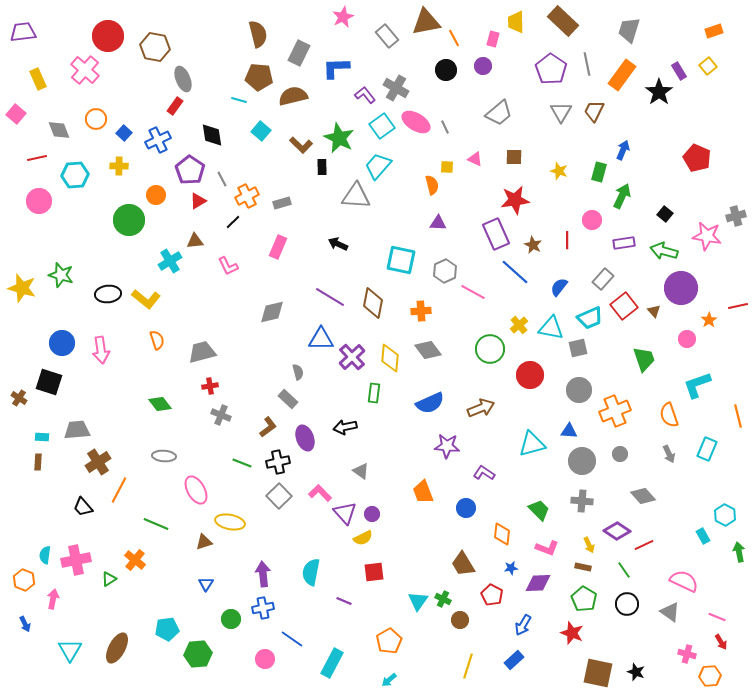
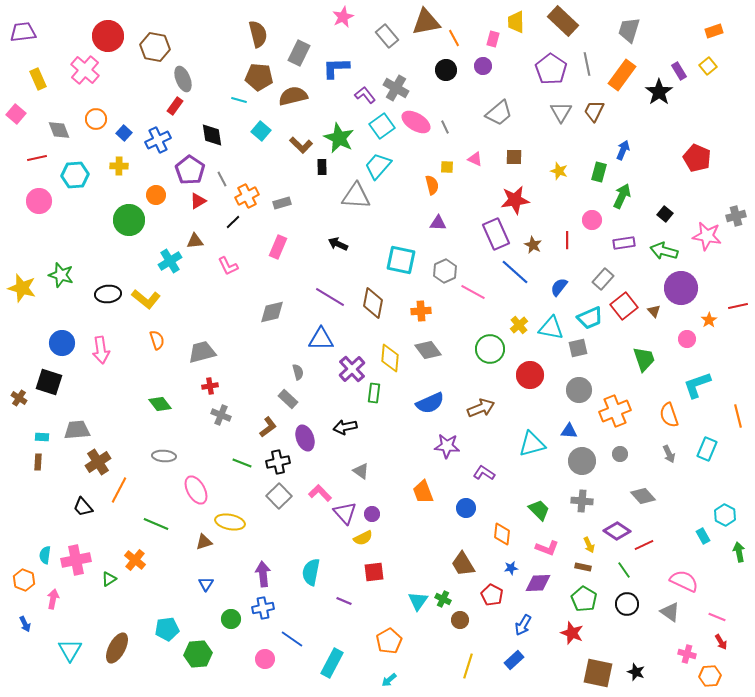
purple cross at (352, 357): moved 12 px down
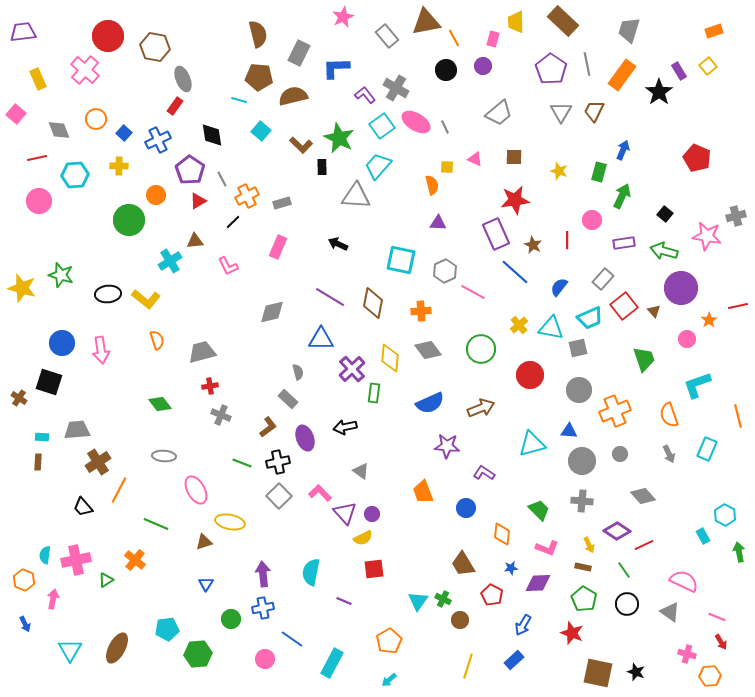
green circle at (490, 349): moved 9 px left
red square at (374, 572): moved 3 px up
green triangle at (109, 579): moved 3 px left, 1 px down
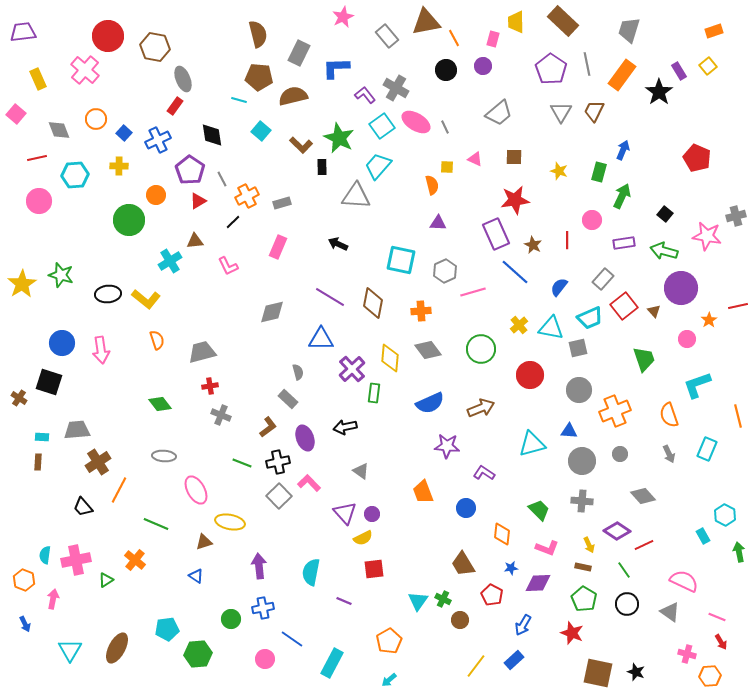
yellow star at (22, 288): moved 4 px up; rotated 24 degrees clockwise
pink line at (473, 292): rotated 45 degrees counterclockwise
pink L-shape at (320, 493): moved 11 px left, 10 px up
purple arrow at (263, 574): moved 4 px left, 8 px up
blue triangle at (206, 584): moved 10 px left, 8 px up; rotated 28 degrees counterclockwise
yellow line at (468, 666): moved 8 px right; rotated 20 degrees clockwise
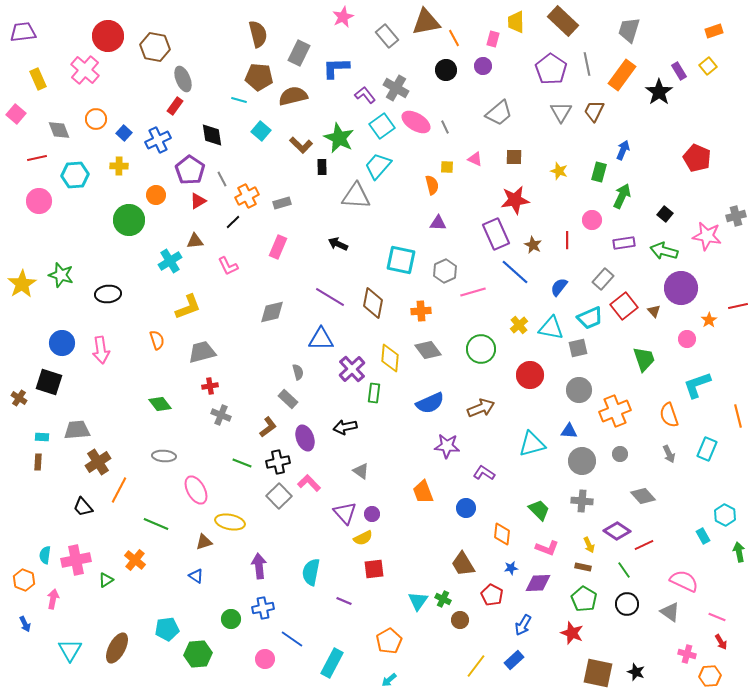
yellow L-shape at (146, 299): moved 42 px right, 8 px down; rotated 60 degrees counterclockwise
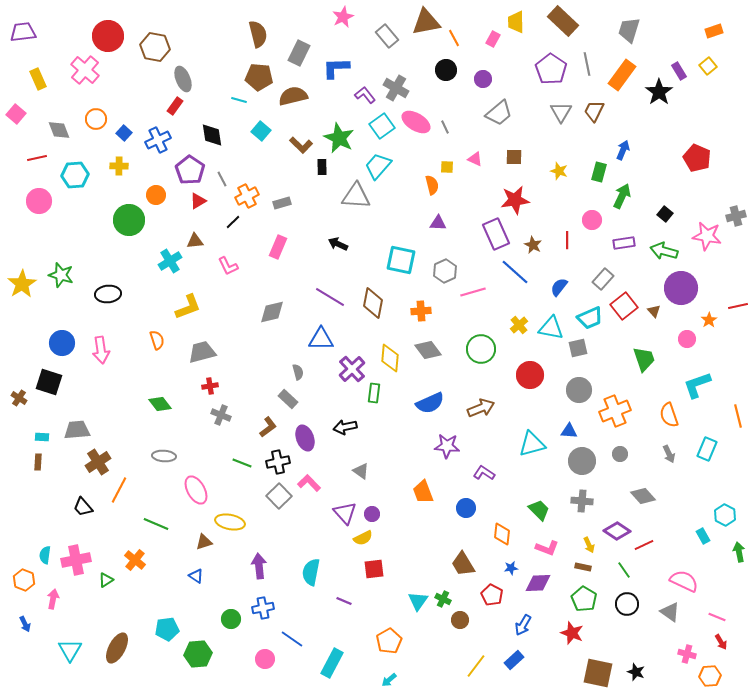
pink rectangle at (493, 39): rotated 14 degrees clockwise
purple circle at (483, 66): moved 13 px down
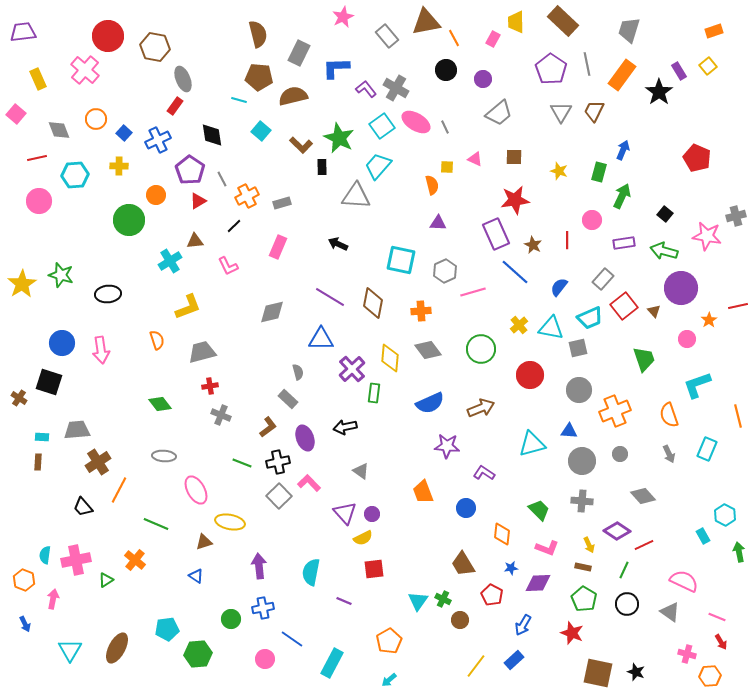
purple L-shape at (365, 95): moved 1 px right, 6 px up
black line at (233, 222): moved 1 px right, 4 px down
green line at (624, 570): rotated 60 degrees clockwise
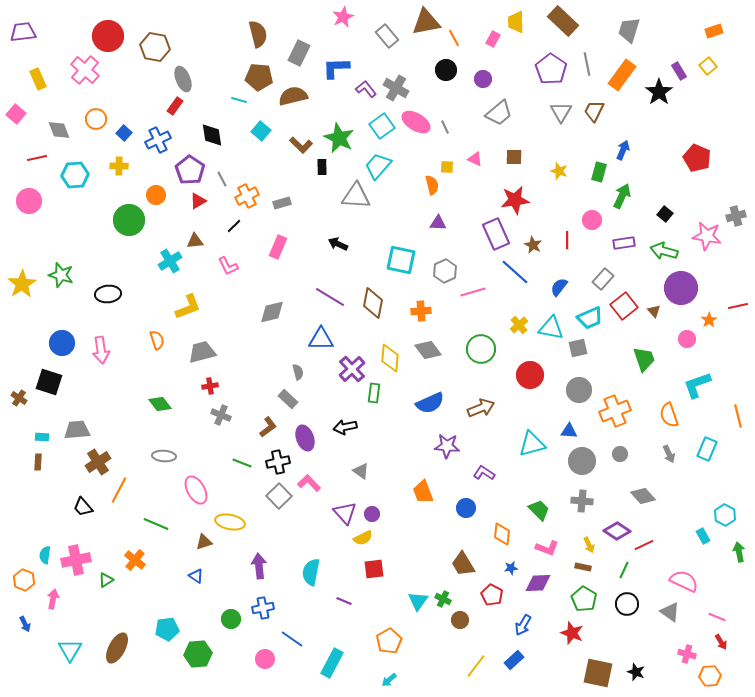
pink circle at (39, 201): moved 10 px left
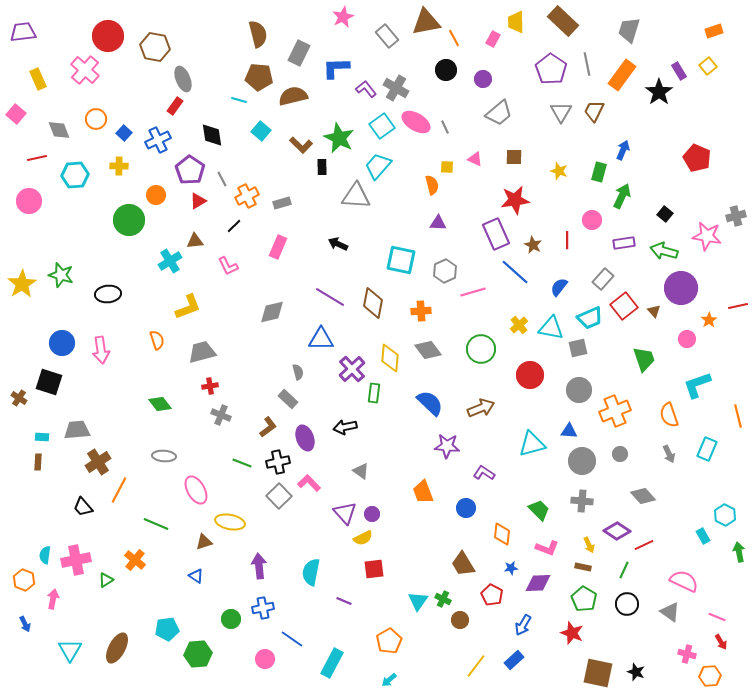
blue semicircle at (430, 403): rotated 112 degrees counterclockwise
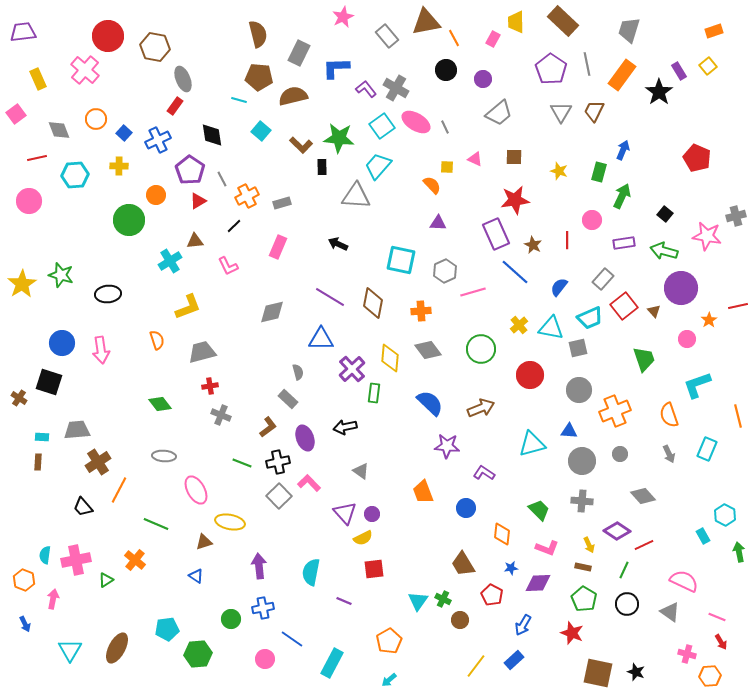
pink square at (16, 114): rotated 12 degrees clockwise
green star at (339, 138): rotated 20 degrees counterclockwise
orange semicircle at (432, 185): rotated 30 degrees counterclockwise
